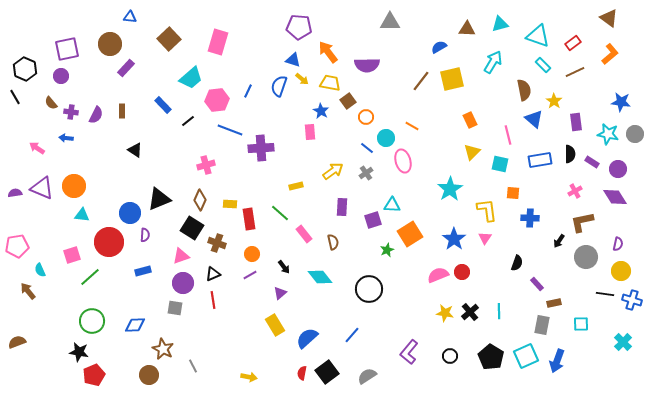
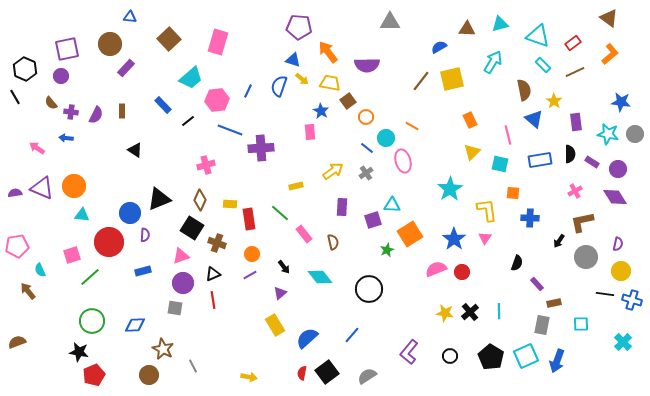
pink semicircle at (438, 275): moved 2 px left, 6 px up
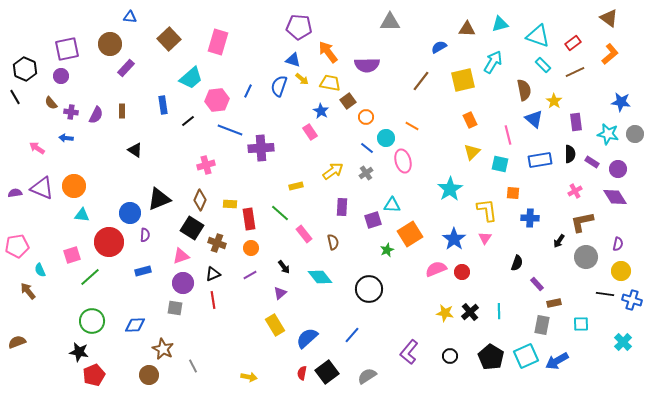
yellow square at (452, 79): moved 11 px right, 1 px down
blue rectangle at (163, 105): rotated 36 degrees clockwise
pink rectangle at (310, 132): rotated 28 degrees counterclockwise
orange circle at (252, 254): moved 1 px left, 6 px up
blue arrow at (557, 361): rotated 40 degrees clockwise
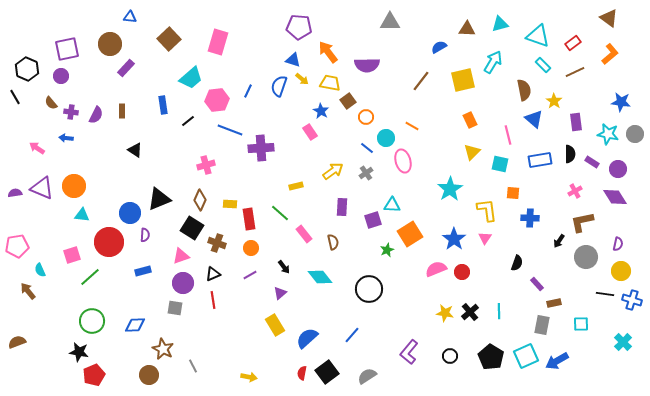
black hexagon at (25, 69): moved 2 px right
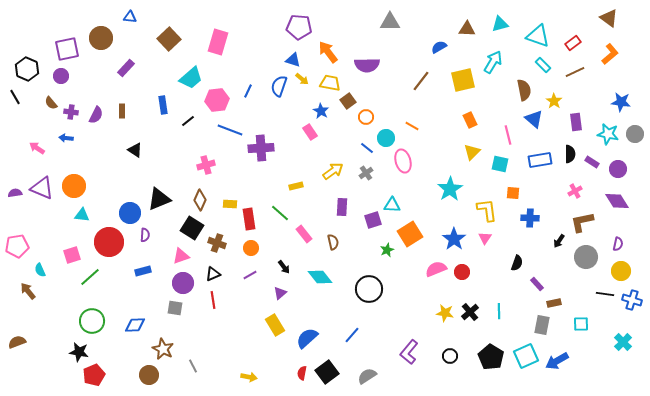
brown circle at (110, 44): moved 9 px left, 6 px up
purple diamond at (615, 197): moved 2 px right, 4 px down
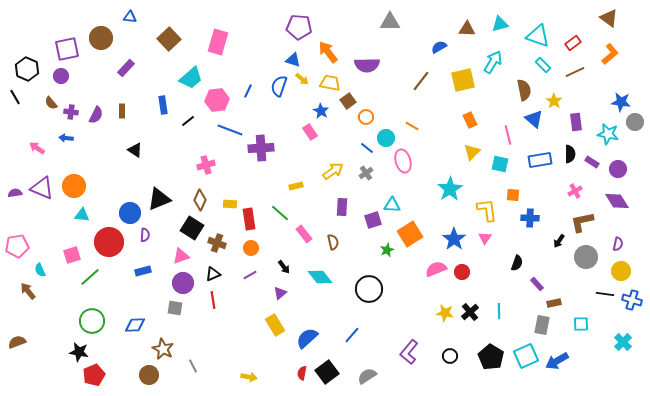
gray circle at (635, 134): moved 12 px up
orange square at (513, 193): moved 2 px down
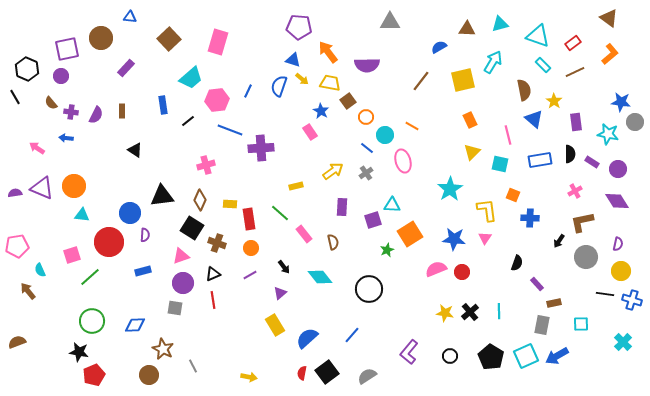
cyan circle at (386, 138): moved 1 px left, 3 px up
orange square at (513, 195): rotated 16 degrees clockwise
black triangle at (159, 199): moved 3 px right, 3 px up; rotated 15 degrees clockwise
blue star at (454, 239): rotated 30 degrees counterclockwise
blue arrow at (557, 361): moved 5 px up
